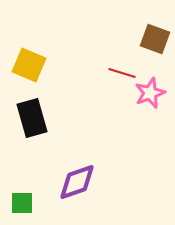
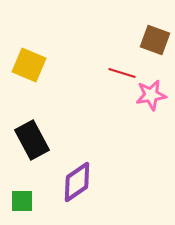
brown square: moved 1 px down
pink star: moved 1 px right, 2 px down; rotated 12 degrees clockwise
black rectangle: moved 22 px down; rotated 12 degrees counterclockwise
purple diamond: rotated 15 degrees counterclockwise
green square: moved 2 px up
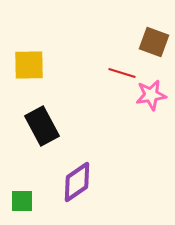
brown square: moved 1 px left, 2 px down
yellow square: rotated 24 degrees counterclockwise
black rectangle: moved 10 px right, 14 px up
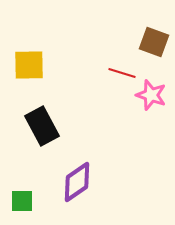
pink star: rotated 28 degrees clockwise
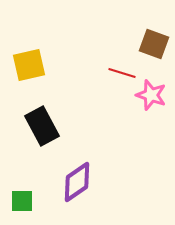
brown square: moved 2 px down
yellow square: rotated 12 degrees counterclockwise
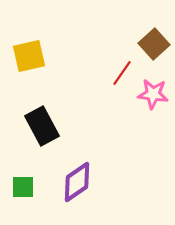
brown square: rotated 28 degrees clockwise
yellow square: moved 9 px up
red line: rotated 72 degrees counterclockwise
pink star: moved 2 px right, 1 px up; rotated 12 degrees counterclockwise
green square: moved 1 px right, 14 px up
